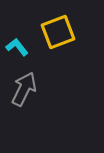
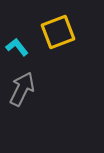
gray arrow: moved 2 px left
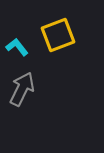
yellow square: moved 3 px down
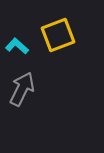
cyan L-shape: moved 1 px up; rotated 10 degrees counterclockwise
